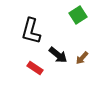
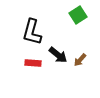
black L-shape: moved 1 px right, 1 px down
brown arrow: moved 2 px left, 2 px down
red rectangle: moved 2 px left, 5 px up; rotated 28 degrees counterclockwise
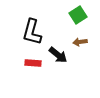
brown arrow: moved 18 px up; rotated 40 degrees clockwise
